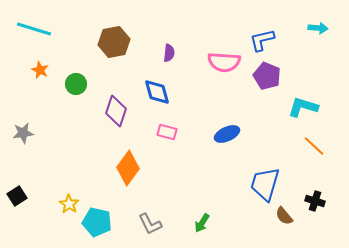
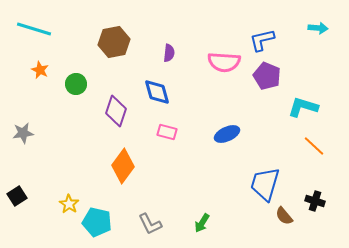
orange diamond: moved 5 px left, 2 px up
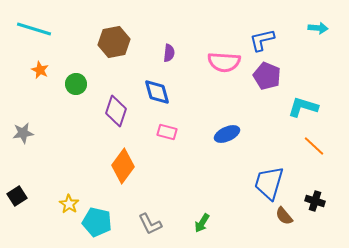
blue trapezoid: moved 4 px right, 1 px up
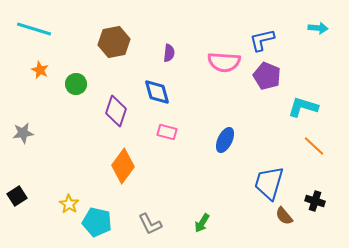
blue ellipse: moved 2 px left, 6 px down; rotated 40 degrees counterclockwise
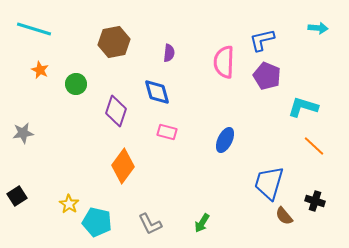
pink semicircle: rotated 88 degrees clockwise
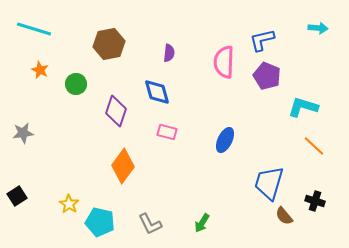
brown hexagon: moved 5 px left, 2 px down
cyan pentagon: moved 3 px right
